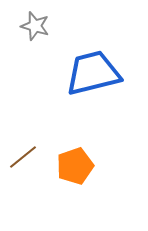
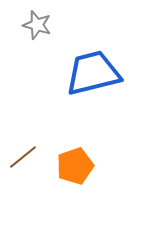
gray star: moved 2 px right, 1 px up
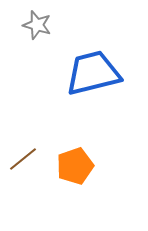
brown line: moved 2 px down
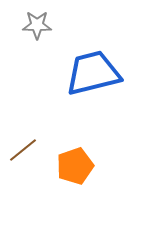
gray star: rotated 16 degrees counterclockwise
brown line: moved 9 px up
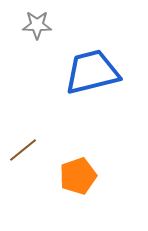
blue trapezoid: moved 1 px left, 1 px up
orange pentagon: moved 3 px right, 10 px down
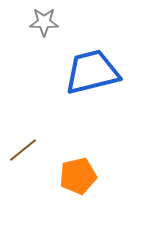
gray star: moved 7 px right, 3 px up
orange pentagon: rotated 6 degrees clockwise
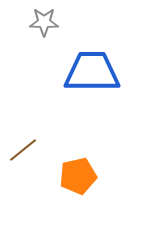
blue trapezoid: rotated 14 degrees clockwise
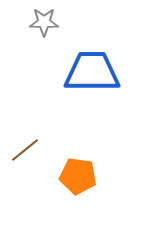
brown line: moved 2 px right
orange pentagon: rotated 21 degrees clockwise
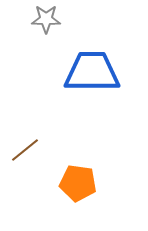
gray star: moved 2 px right, 3 px up
orange pentagon: moved 7 px down
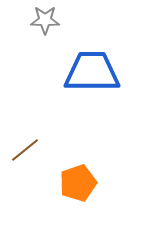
gray star: moved 1 px left, 1 px down
orange pentagon: rotated 27 degrees counterclockwise
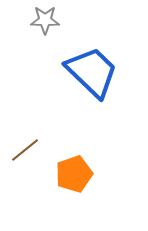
blue trapezoid: rotated 44 degrees clockwise
orange pentagon: moved 4 px left, 9 px up
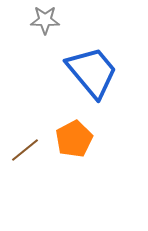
blue trapezoid: rotated 6 degrees clockwise
orange pentagon: moved 35 px up; rotated 9 degrees counterclockwise
